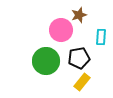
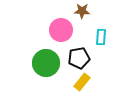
brown star: moved 3 px right, 4 px up; rotated 21 degrees clockwise
green circle: moved 2 px down
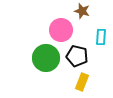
brown star: rotated 14 degrees clockwise
black pentagon: moved 2 px left, 2 px up; rotated 25 degrees clockwise
green circle: moved 5 px up
yellow rectangle: rotated 18 degrees counterclockwise
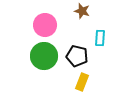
pink circle: moved 16 px left, 5 px up
cyan rectangle: moved 1 px left, 1 px down
green circle: moved 2 px left, 2 px up
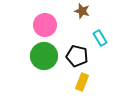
cyan rectangle: rotated 35 degrees counterclockwise
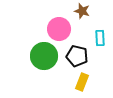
pink circle: moved 14 px right, 4 px down
cyan rectangle: rotated 28 degrees clockwise
